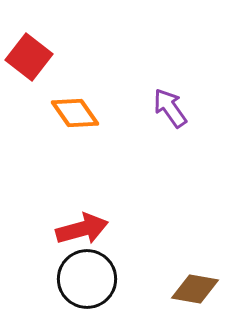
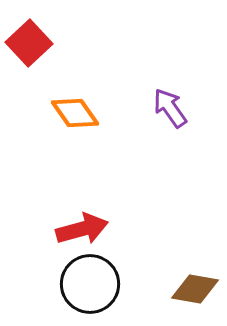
red square: moved 14 px up; rotated 9 degrees clockwise
black circle: moved 3 px right, 5 px down
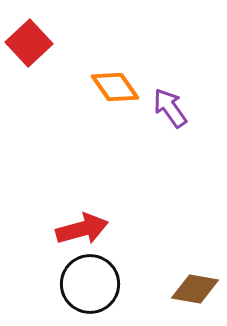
orange diamond: moved 40 px right, 26 px up
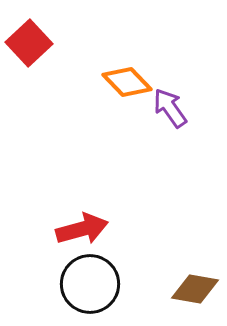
orange diamond: moved 12 px right, 5 px up; rotated 9 degrees counterclockwise
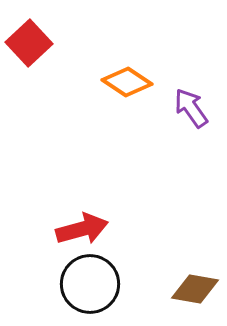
orange diamond: rotated 12 degrees counterclockwise
purple arrow: moved 21 px right
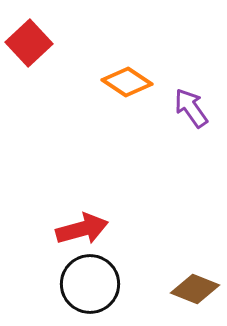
brown diamond: rotated 12 degrees clockwise
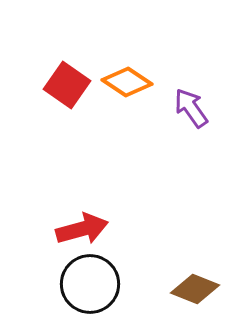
red square: moved 38 px right, 42 px down; rotated 12 degrees counterclockwise
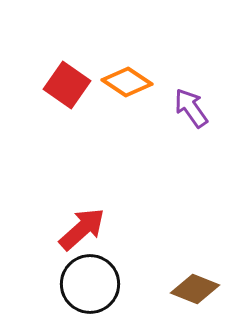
red arrow: rotated 27 degrees counterclockwise
